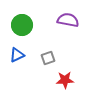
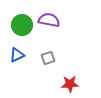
purple semicircle: moved 19 px left
red star: moved 5 px right, 4 px down
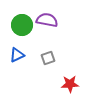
purple semicircle: moved 2 px left
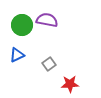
gray square: moved 1 px right, 6 px down; rotated 16 degrees counterclockwise
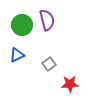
purple semicircle: rotated 65 degrees clockwise
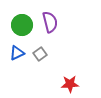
purple semicircle: moved 3 px right, 2 px down
blue triangle: moved 2 px up
gray square: moved 9 px left, 10 px up
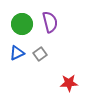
green circle: moved 1 px up
red star: moved 1 px left, 1 px up
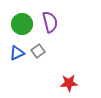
gray square: moved 2 px left, 3 px up
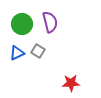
gray square: rotated 24 degrees counterclockwise
red star: moved 2 px right
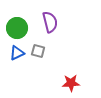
green circle: moved 5 px left, 4 px down
gray square: rotated 16 degrees counterclockwise
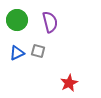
green circle: moved 8 px up
red star: moved 2 px left; rotated 24 degrees counterclockwise
